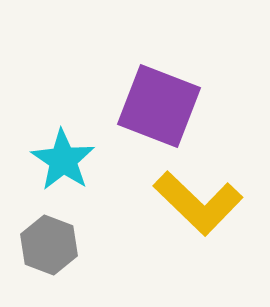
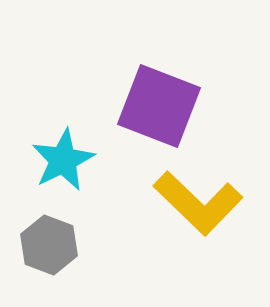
cyan star: rotated 12 degrees clockwise
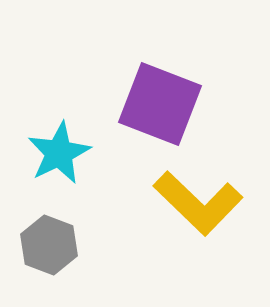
purple square: moved 1 px right, 2 px up
cyan star: moved 4 px left, 7 px up
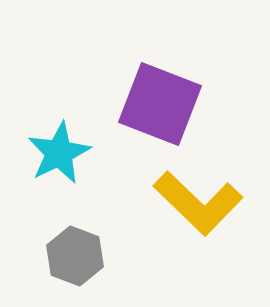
gray hexagon: moved 26 px right, 11 px down
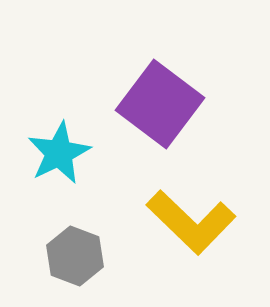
purple square: rotated 16 degrees clockwise
yellow L-shape: moved 7 px left, 19 px down
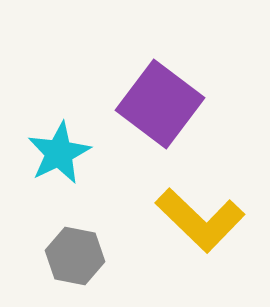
yellow L-shape: moved 9 px right, 2 px up
gray hexagon: rotated 10 degrees counterclockwise
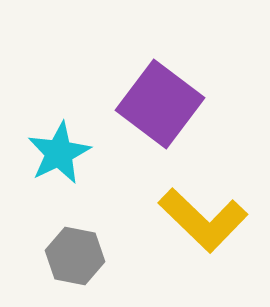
yellow L-shape: moved 3 px right
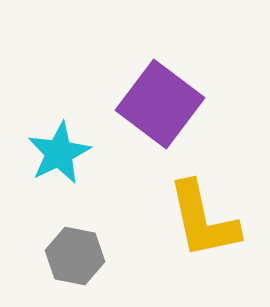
yellow L-shape: rotated 34 degrees clockwise
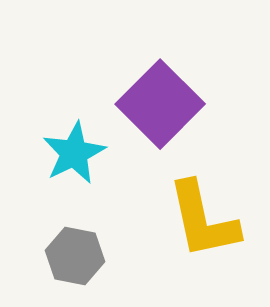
purple square: rotated 8 degrees clockwise
cyan star: moved 15 px right
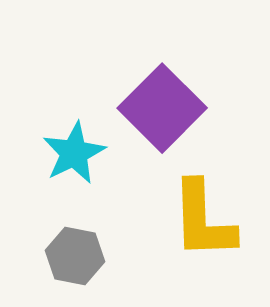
purple square: moved 2 px right, 4 px down
yellow L-shape: rotated 10 degrees clockwise
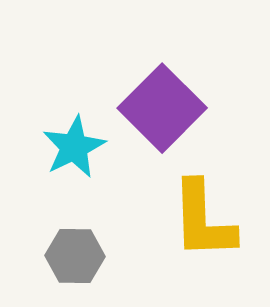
cyan star: moved 6 px up
gray hexagon: rotated 10 degrees counterclockwise
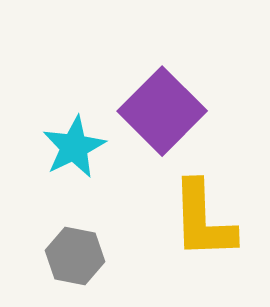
purple square: moved 3 px down
gray hexagon: rotated 10 degrees clockwise
